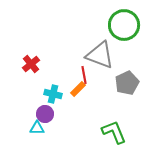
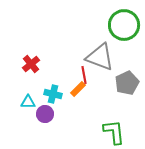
gray triangle: moved 2 px down
cyan triangle: moved 9 px left, 26 px up
green L-shape: rotated 16 degrees clockwise
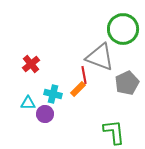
green circle: moved 1 px left, 4 px down
cyan triangle: moved 1 px down
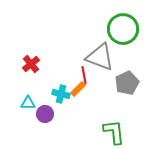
cyan cross: moved 8 px right
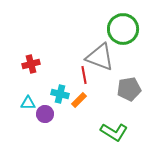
red cross: rotated 24 degrees clockwise
gray pentagon: moved 2 px right, 6 px down; rotated 15 degrees clockwise
orange rectangle: moved 1 px right, 11 px down
cyan cross: moved 1 px left
green L-shape: rotated 128 degrees clockwise
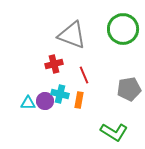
gray triangle: moved 28 px left, 22 px up
red cross: moved 23 px right
red line: rotated 12 degrees counterclockwise
orange rectangle: rotated 35 degrees counterclockwise
purple circle: moved 13 px up
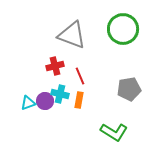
red cross: moved 1 px right, 2 px down
red line: moved 4 px left, 1 px down
cyan triangle: rotated 21 degrees counterclockwise
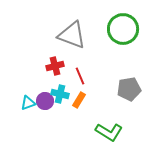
orange rectangle: rotated 21 degrees clockwise
green L-shape: moved 5 px left
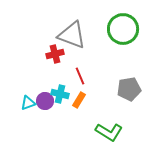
red cross: moved 12 px up
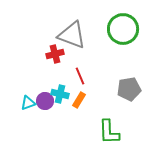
green L-shape: rotated 56 degrees clockwise
